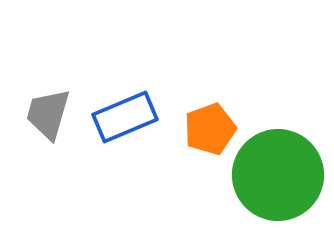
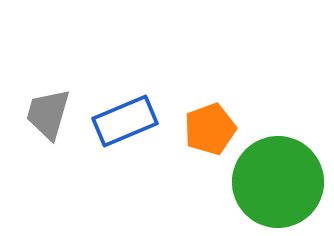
blue rectangle: moved 4 px down
green circle: moved 7 px down
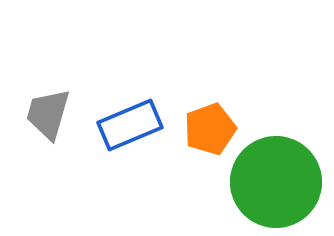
blue rectangle: moved 5 px right, 4 px down
green circle: moved 2 px left
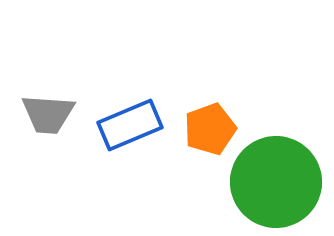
gray trapezoid: rotated 102 degrees counterclockwise
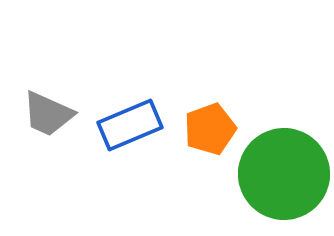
gray trapezoid: rotated 20 degrees clockwise
green circle: moved 8 px right, 8 px up
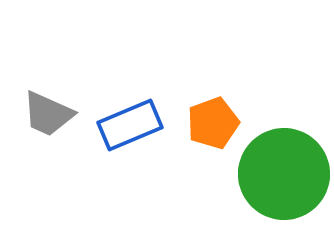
orange pentagon: moved 3 px right, 6 px up
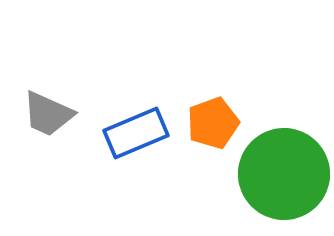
blue rectangle: moved 6 px right, 8 px down
